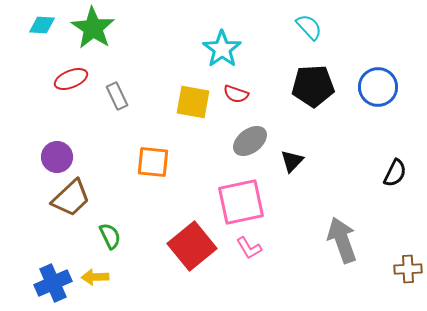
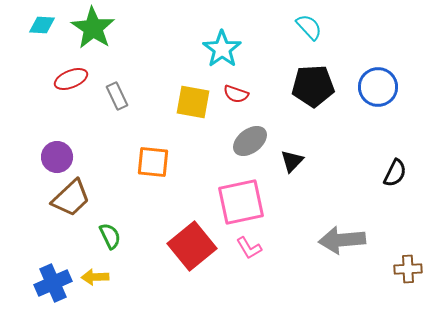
gray arrow: rotated 75 degrees counterclockwise
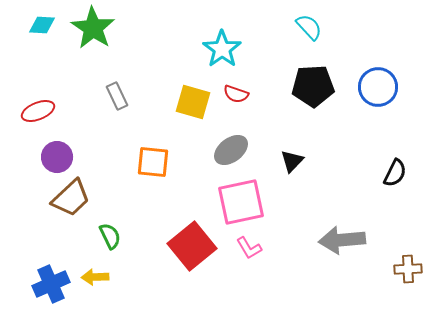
red ellipse: moved 33 px left, 32 px down
yellow square: rotated 6 degrees clockwise
gray ellipse: moved 19 px left, 9 px down
blue cross: moved 2 px left, 1 px down
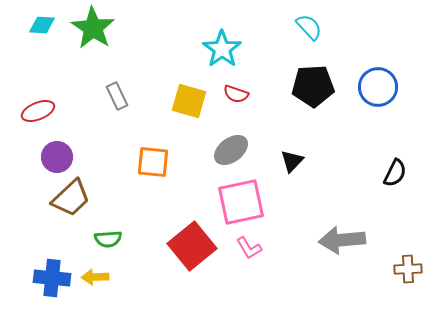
yellow square: moved 4 px left, 1 px up
green semicircle: moved 2 px left, 3 px down; rotated 112 degrees clockwise
blue cross: moved 1 px right, 6 px up; rotated 30 degrees clockwise
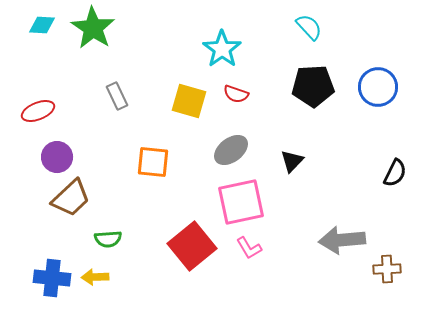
brown cross: moved 21 px left
